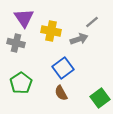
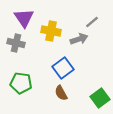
green pentagon: rotated 30 degrees counterclockwise
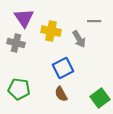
gray line: moved 2 px right, 1 px up; rotated 40 degrees clockwise
gray arrow: rotated 78 degrees clockwise
blue square: rotated 10 degrees clockwise
green pentagon: moved 2 px left, 6 px down
brown semicircle: moved 1 px down
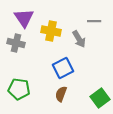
brown semicircle: rotated 49 degrees clockwise
